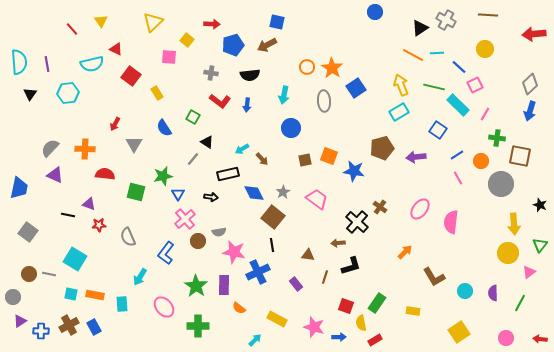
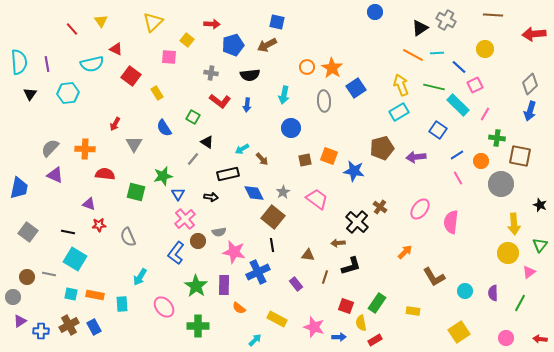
brown line at (488, 15): moved 5 px right
black line at (68, 215): moved 17 px down
blue L-shape at (166, 253): moved 10 px right
brown circle at (29, 274): moved 2 px left, 3 px down
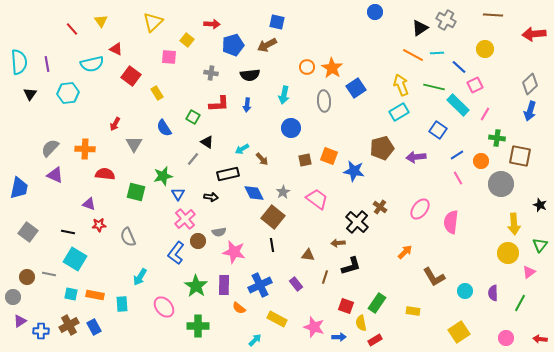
red L-shape at (220, 101): moved 1 px left, 3 px down; rotated 40 degrees counterclockwise
blue cross at (258, 272): moved 2 px right, 13 px down
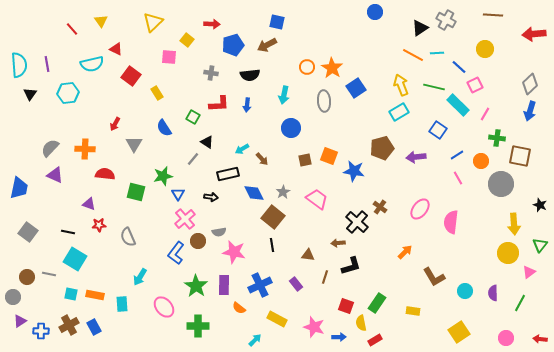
cyan semicircle at (19, 62): moved 3 px down
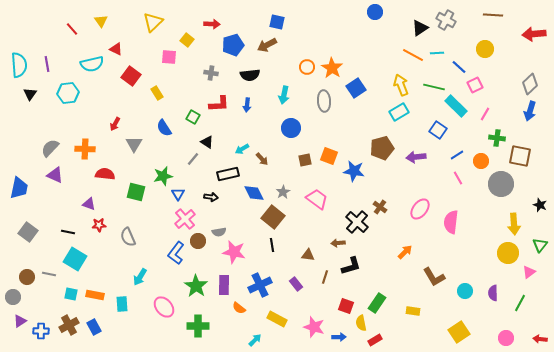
cyan rectangle at (458, 105): moved 2 px left, 1 px down
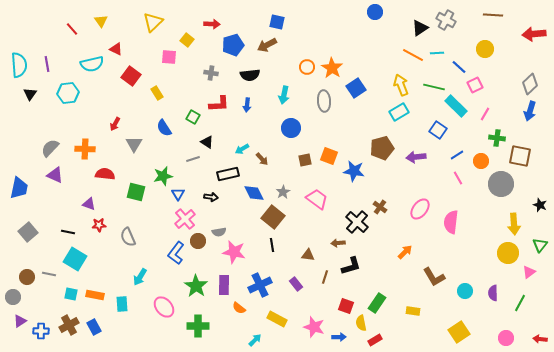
gray line at (193, 159): rotated 32 degrees clockwise
gray square at (28, 232): rotated 12 degrees clockwise
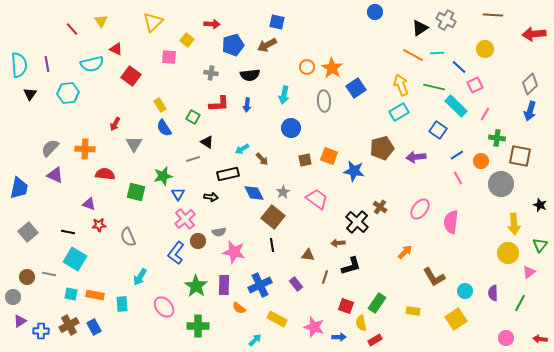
yellow rectangle at (157, 93): moved 3 px right, 12 px down
yellow square at (459, 332): moved 3 px left, 13 px up
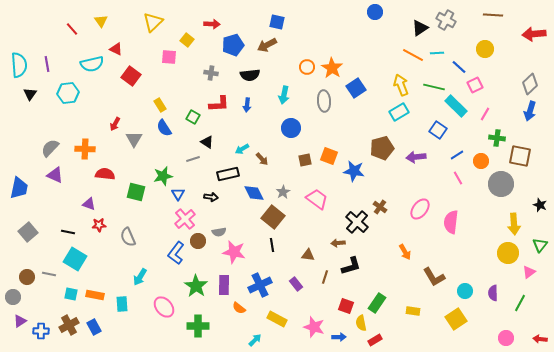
gray triangle at (134, 144): moved 5 px up
orange arrow at (405, 252): rotated 105 degrees clockwise
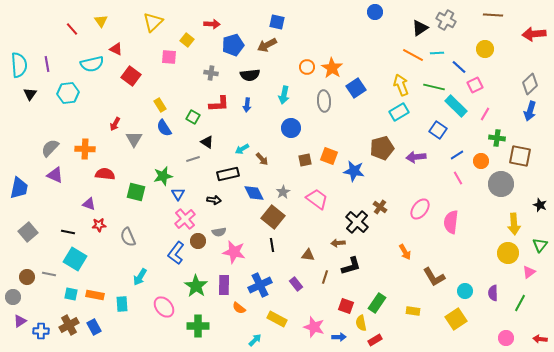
black arrow at (211, 197): moved 3 px right, 3 px down
